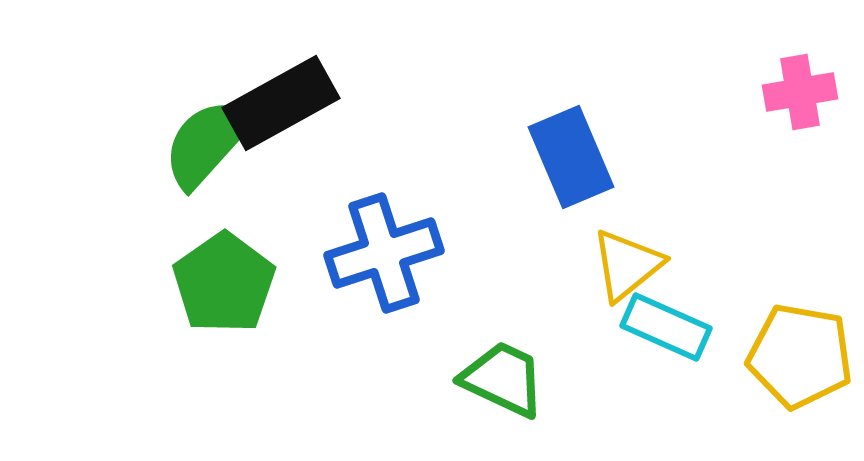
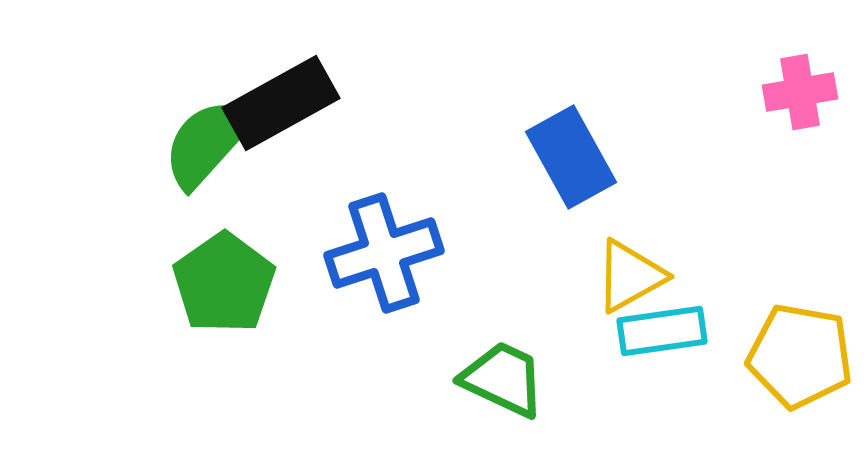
blue rectangle: rotated 6 degrees counterclockwise
yellow triangle: moved 3 px right, 11 px down; rotated 10 degrees clockwise
cyan rectangle: moved 4 px left, 4 px down; rotated 32 degrees counterclockwise
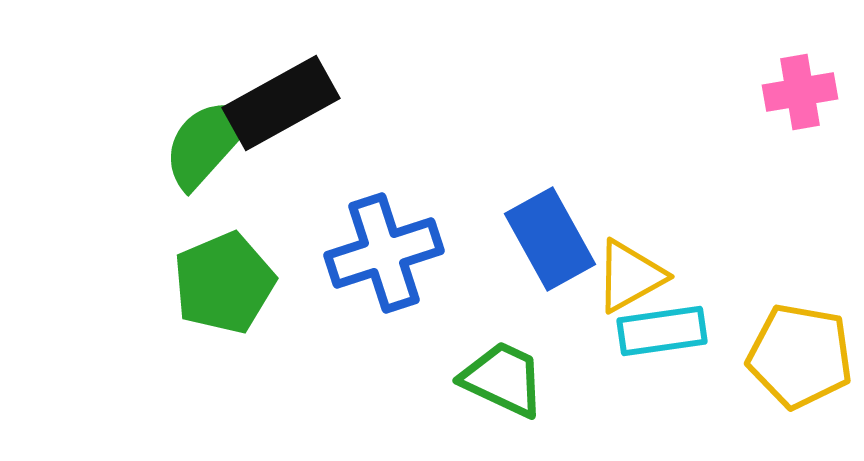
blue rectangle: moved 21 px left, 82 px down
green pentagon: rotated 12 degrees clockwise
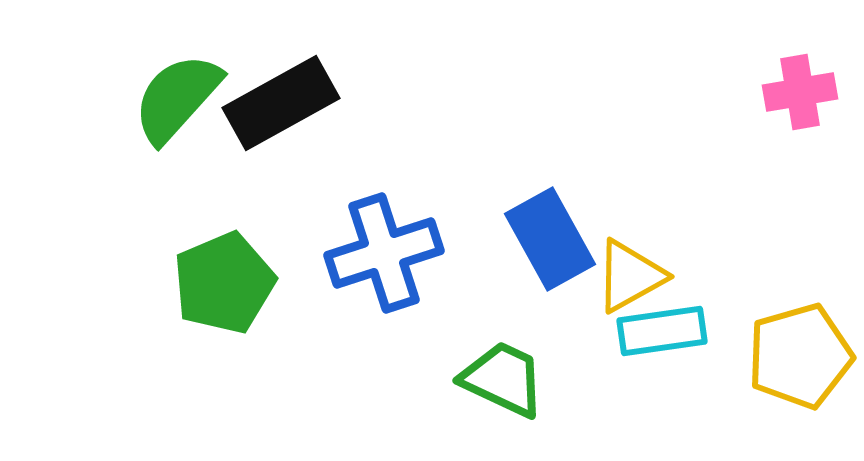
green semicircle: moved 30 px left, 45 px up
yellow pentagon: rotated 26 degrees counterclockwise
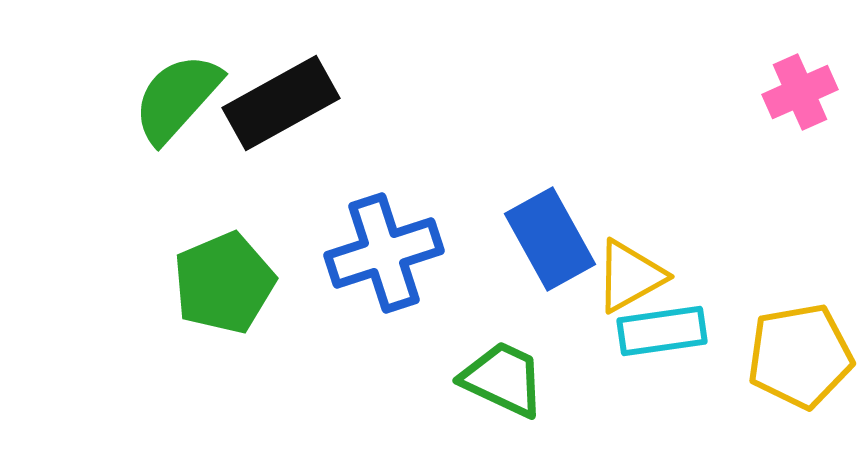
pink cross: rotated 14 degrees counterclockwise
yellow pentagon: rotated 6 degrees clockwise
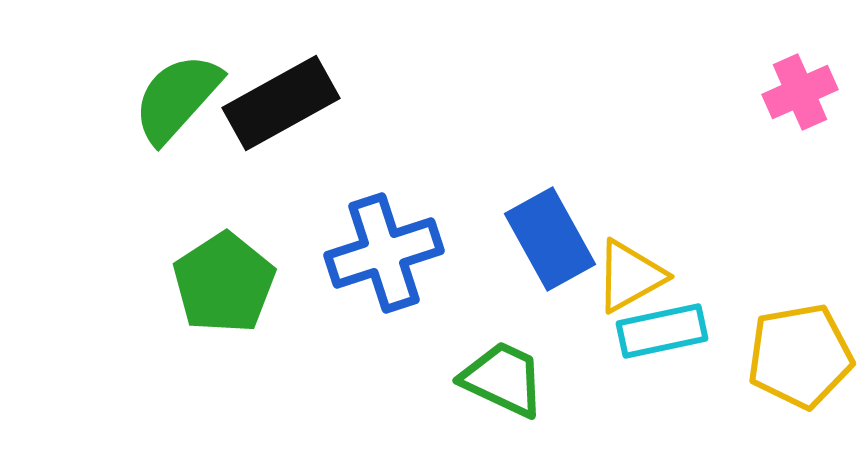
green pentagon: rotated 10 degrees counterclockwise
cyan rectangle: rotated 4 degrees counterclockwise
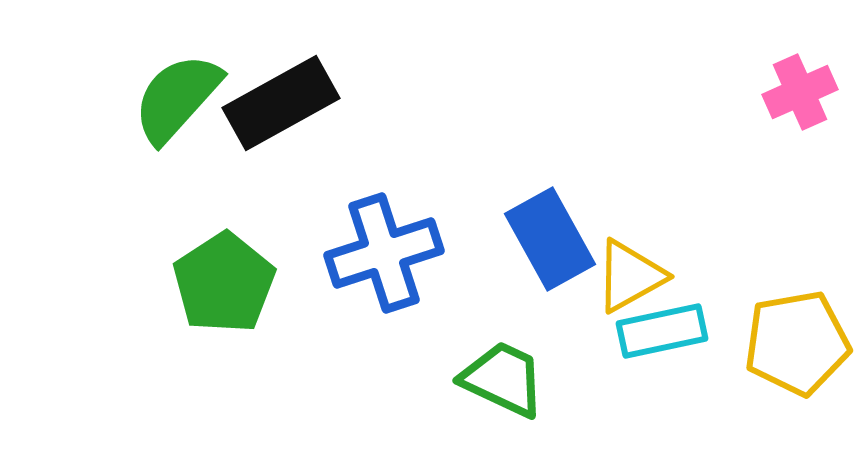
yellow pentagon: moved 3 px left, 13 px up
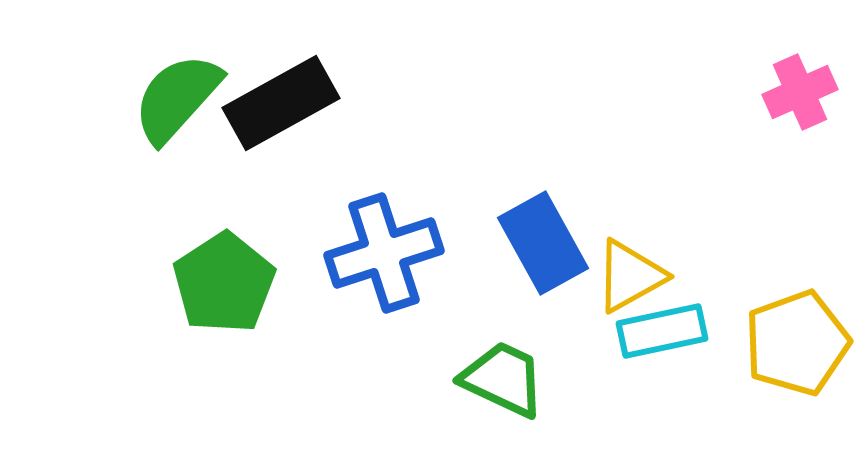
blue rectangle: moved 7 px left, 4 px down
yellow pentagon: rotated 10 degrees counterclockwise
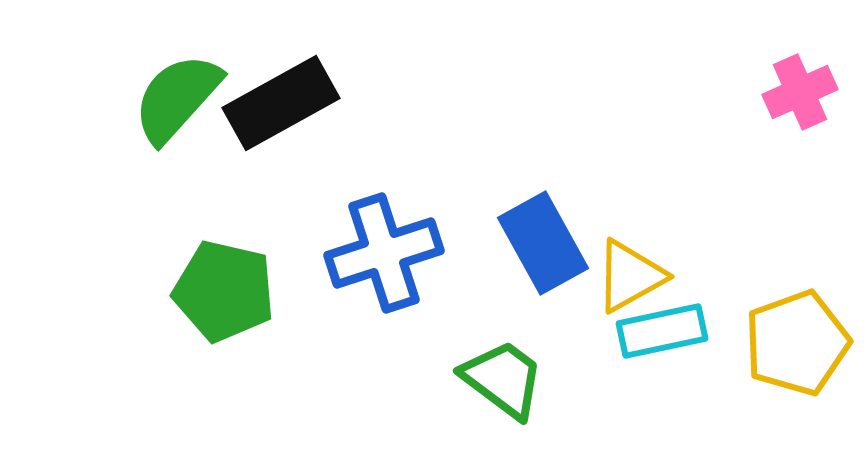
green pentagon: moved 8 px down; rotated 26 degrees counterclockwise
green trapezoid: rotated 12 degrees clockwise
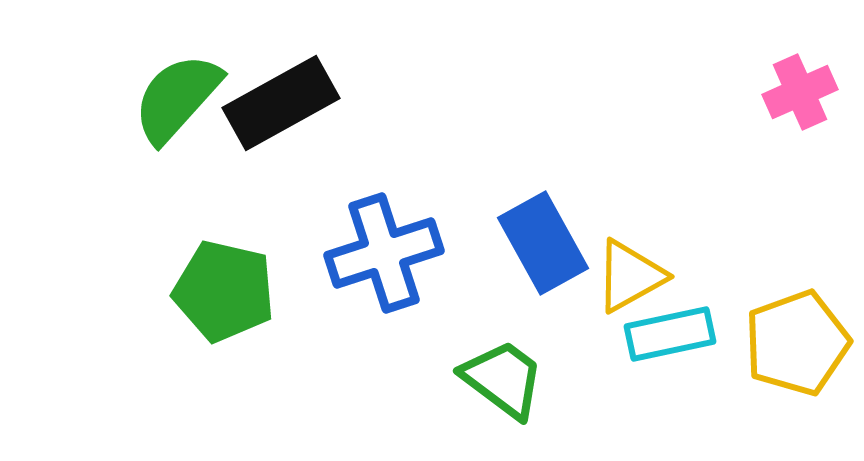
cyan rectangle: moved 8 px right, 3 px down
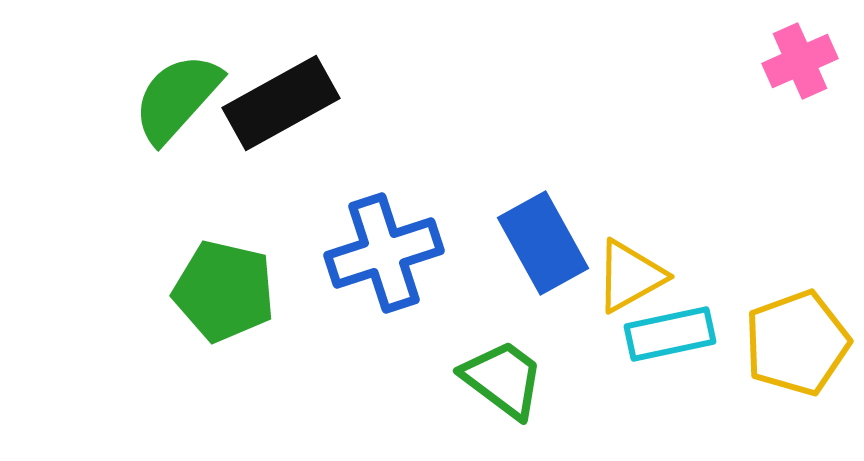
pink cross: moved 31 px up
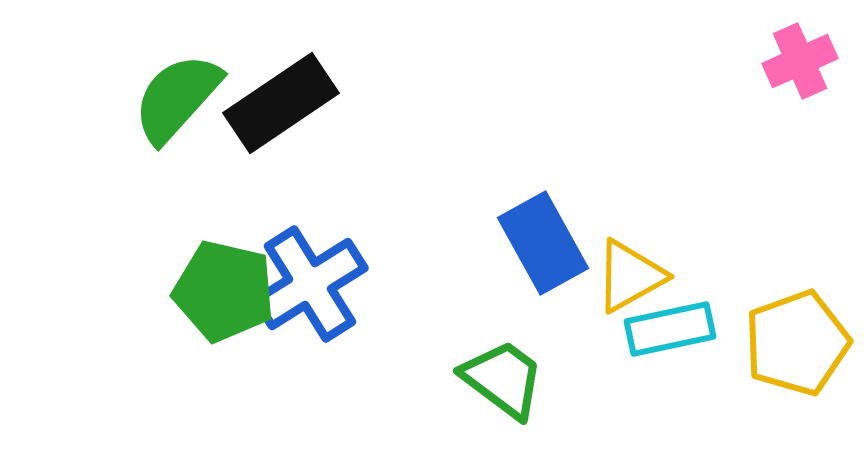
black rectangle: rotated 5 degrees counterclockwise
blue cross: moved 74 px left, 31 px down; rotated 14 degrees counterclockwise
cyan rectangle: moved 5 px up
